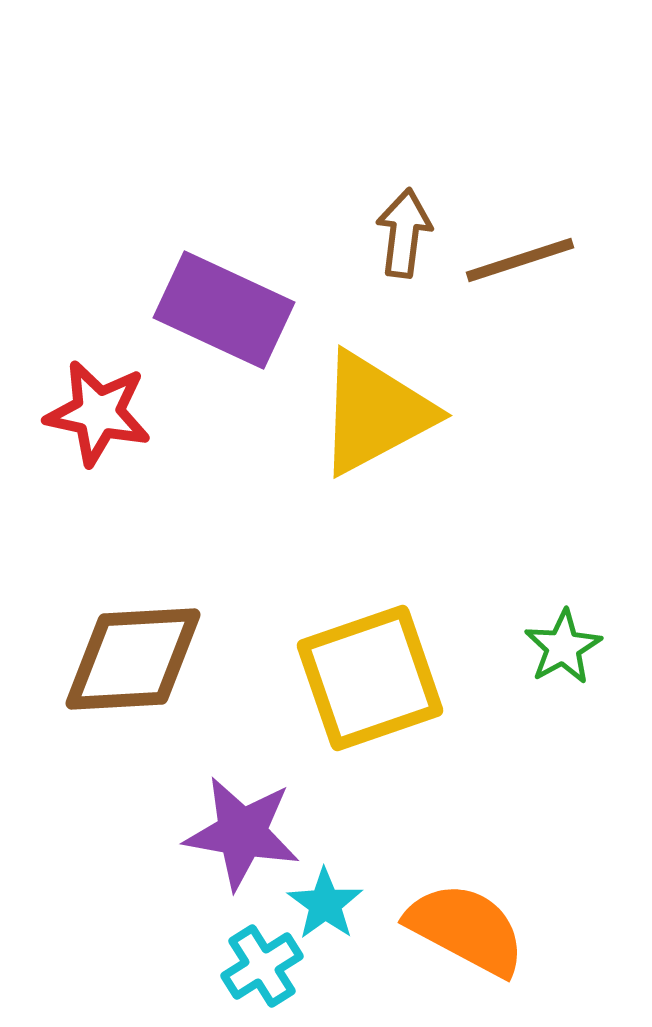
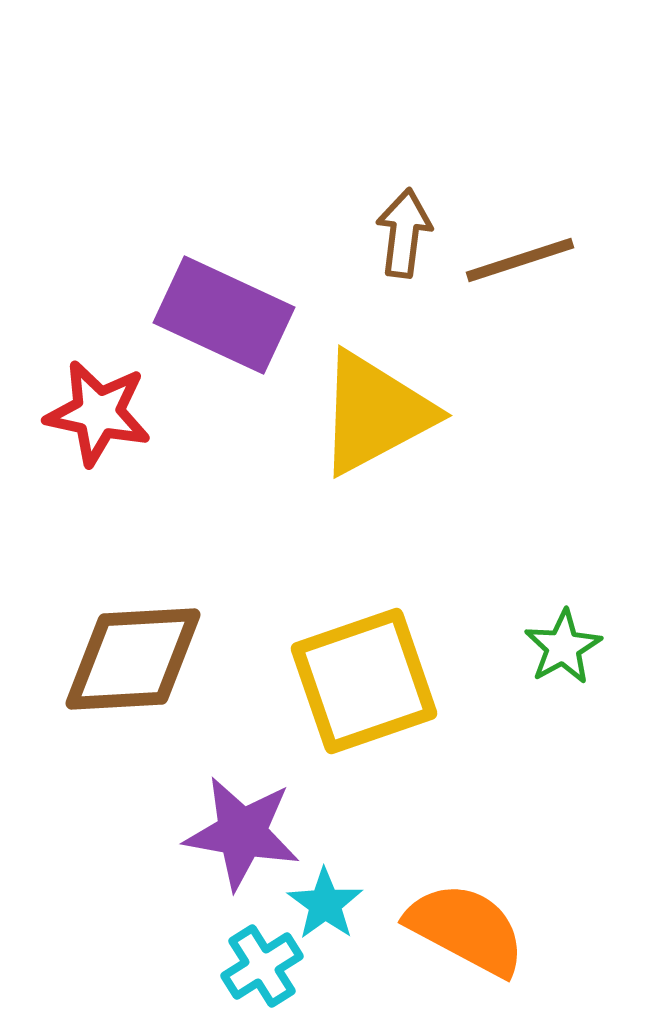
purple rectangle: moved 5 px down
yellow square: moved 6 px left, 3 px down
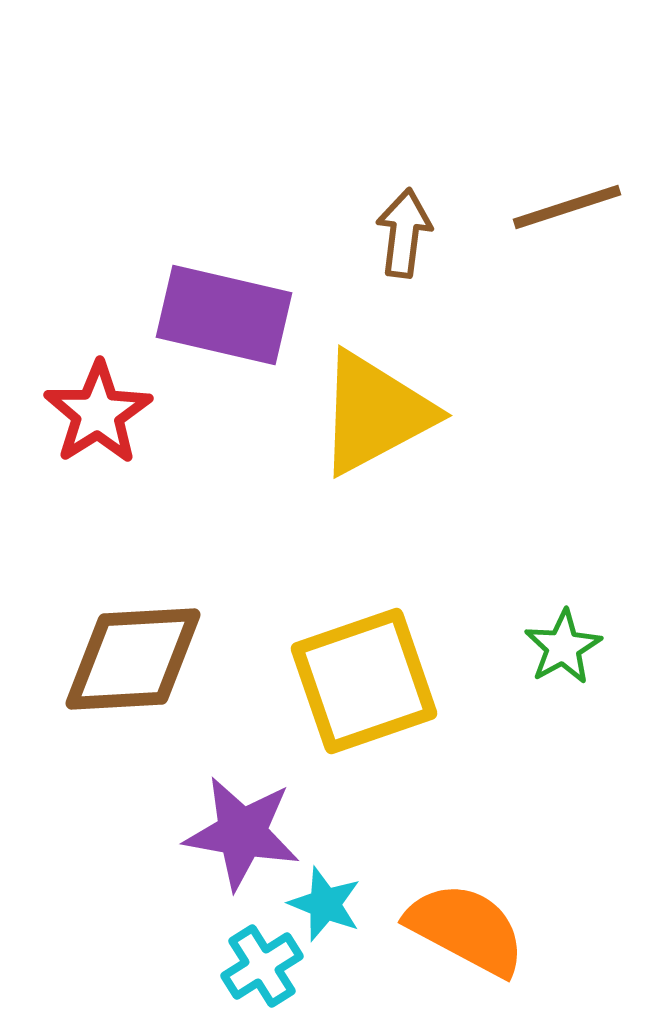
brown line: moved 47 px right, 53 px up
purple rectangle: rotated 12 degrees counterclockwise
red star: rotated 28 degrees clockwise
cyan star: rotated 14 degrees counterclockwise
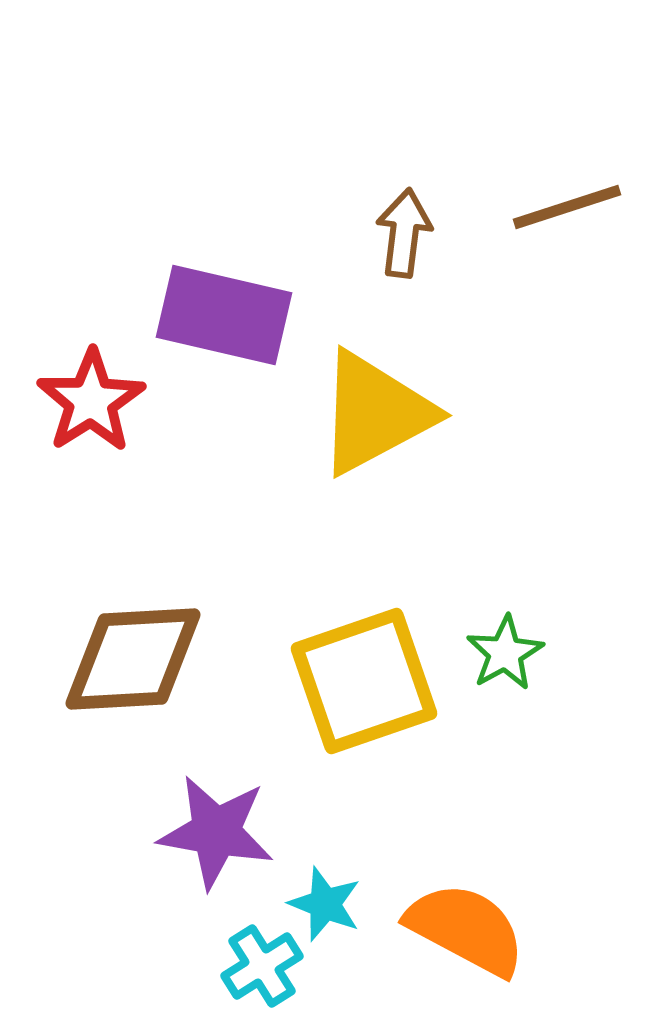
red star: moved 7 px left, 12 px up
green star: moved 58 px left, 6 px down
purple star: moved 26 px left, 1 px up
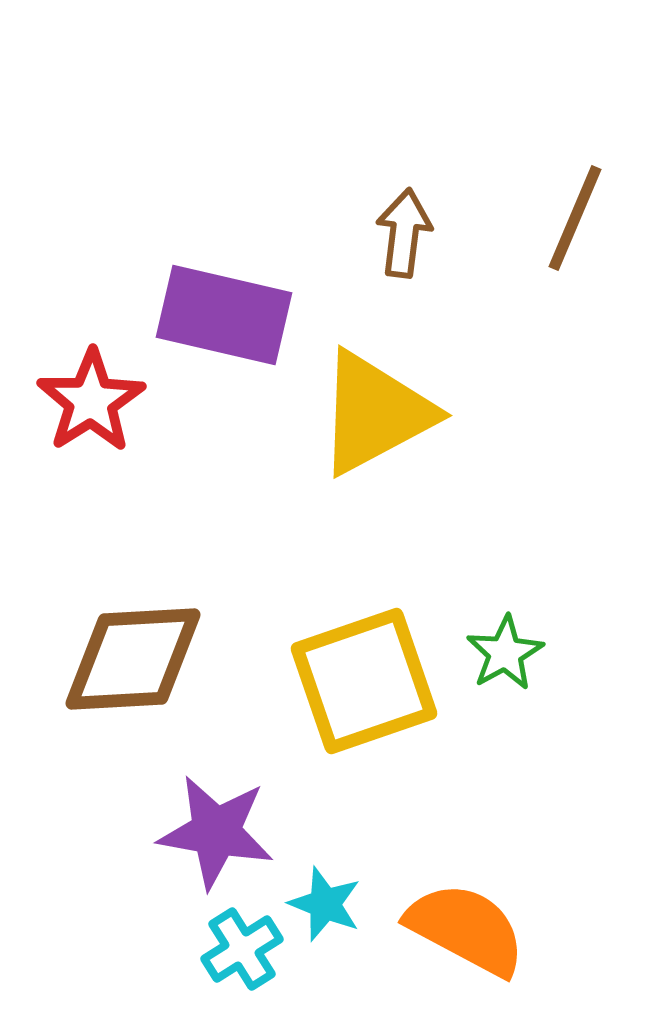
brown line: moved 8 px right, 11 px down; rotated 49 degrees counterclockwise
cyan cross: moved 20 px left, 17 px up
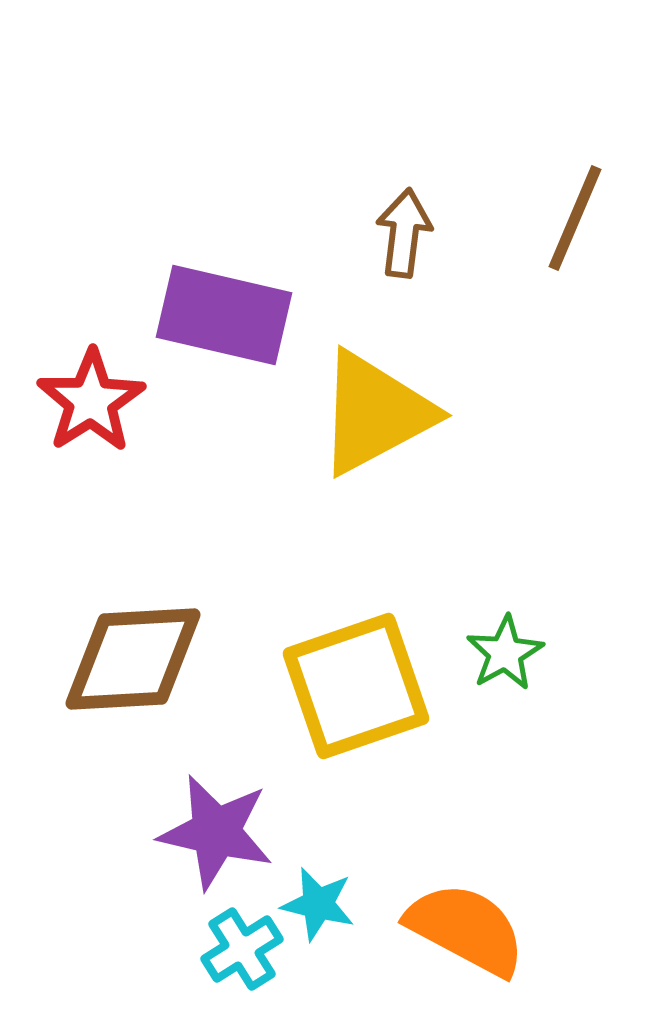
yellow square: moved 8 px left, 5 px down
purple star: rotated 3 degrees clockwise
cyan star: moved 7 px left; rotated 8 degrees counterclockwise
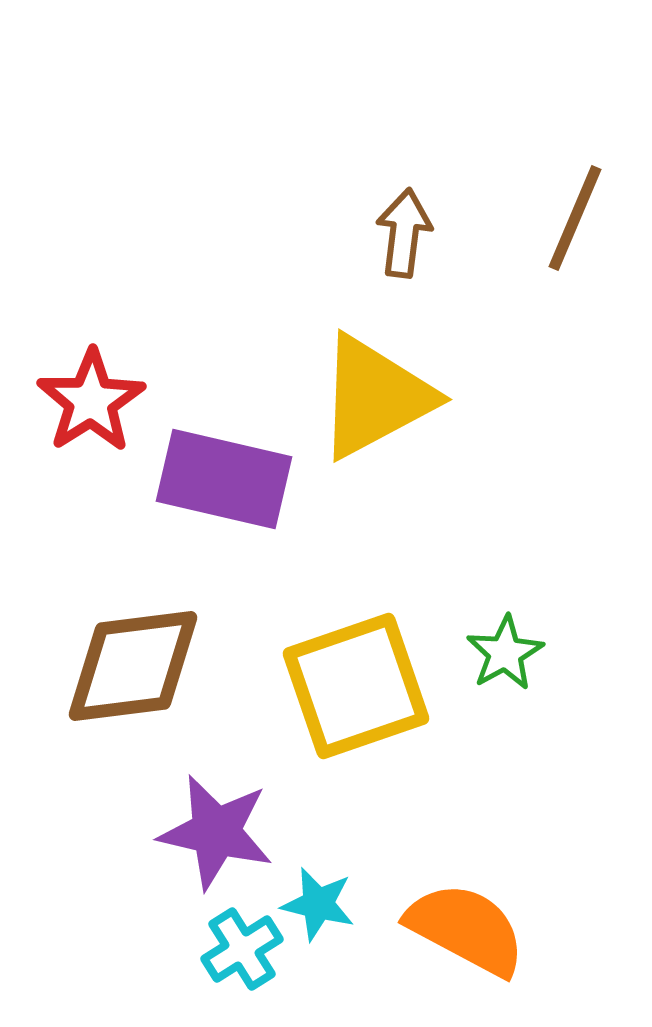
purple rectangle: moved 164 px down
yellow triangle: moved 16 px up
brown diamond: moved 7 px down; rotated 4 degrees counterclockwise
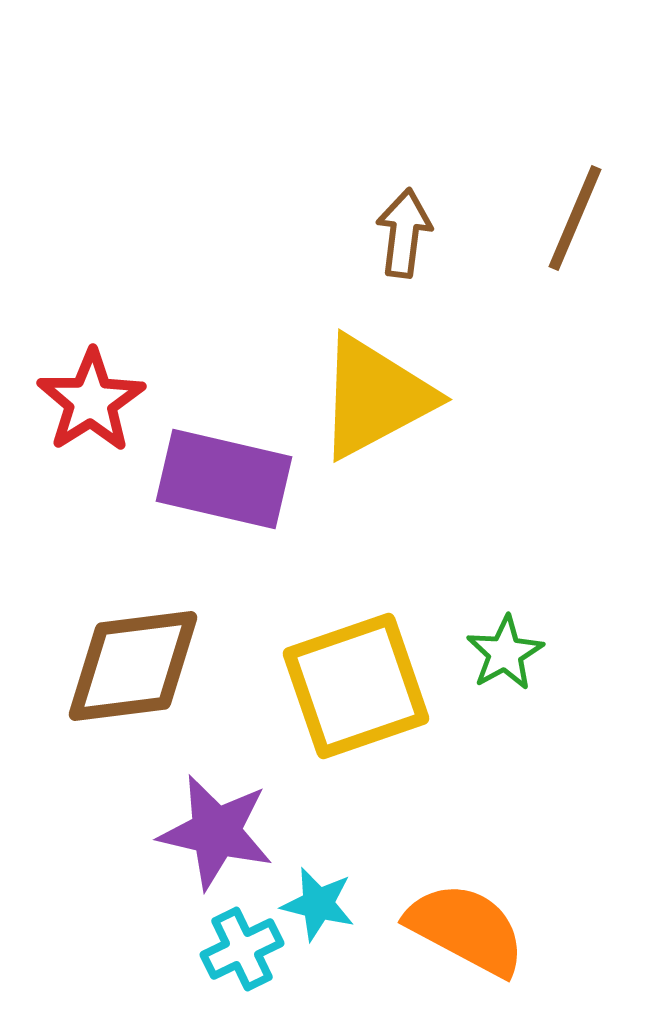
cyan cross: rotated 6 degrees clockwise
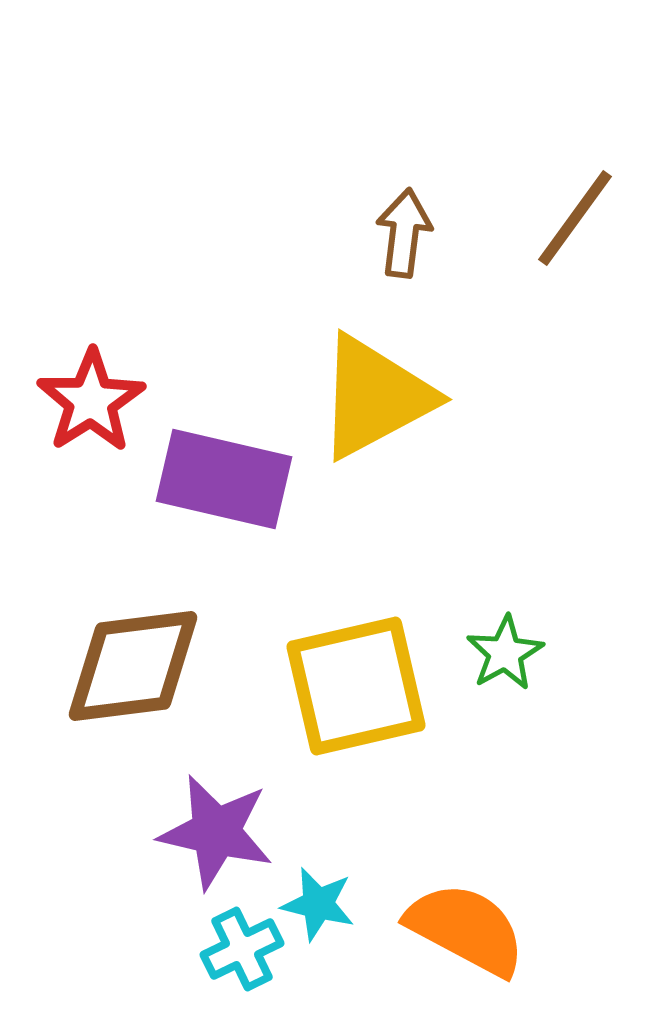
brown line: rotated 13 degrees clockwise
yellow square: rotated 6 degrees clockwise
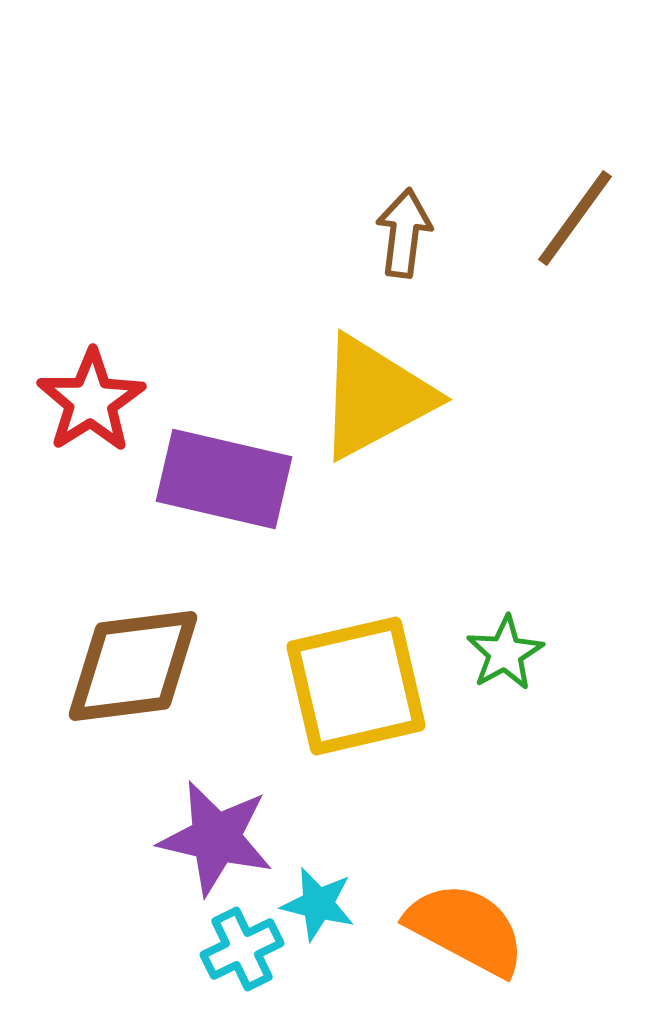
purple star: moved 6 px down
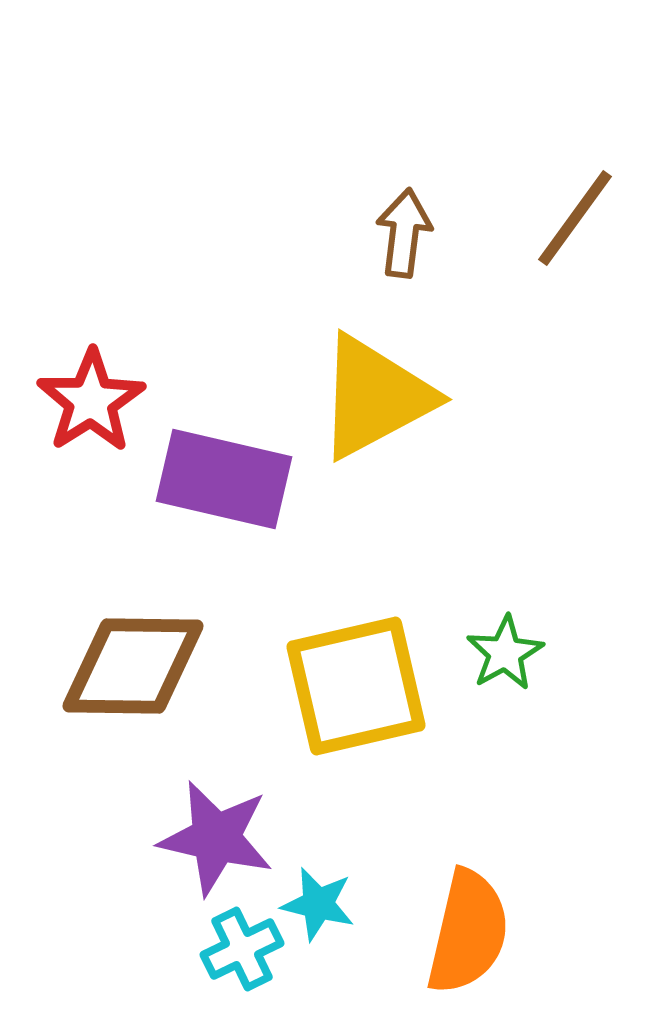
brown diamond: rotated 8 degrees clockwise
orange semicircle: moved 2 px right, 3 px down; rotated 75 degrees clockwise
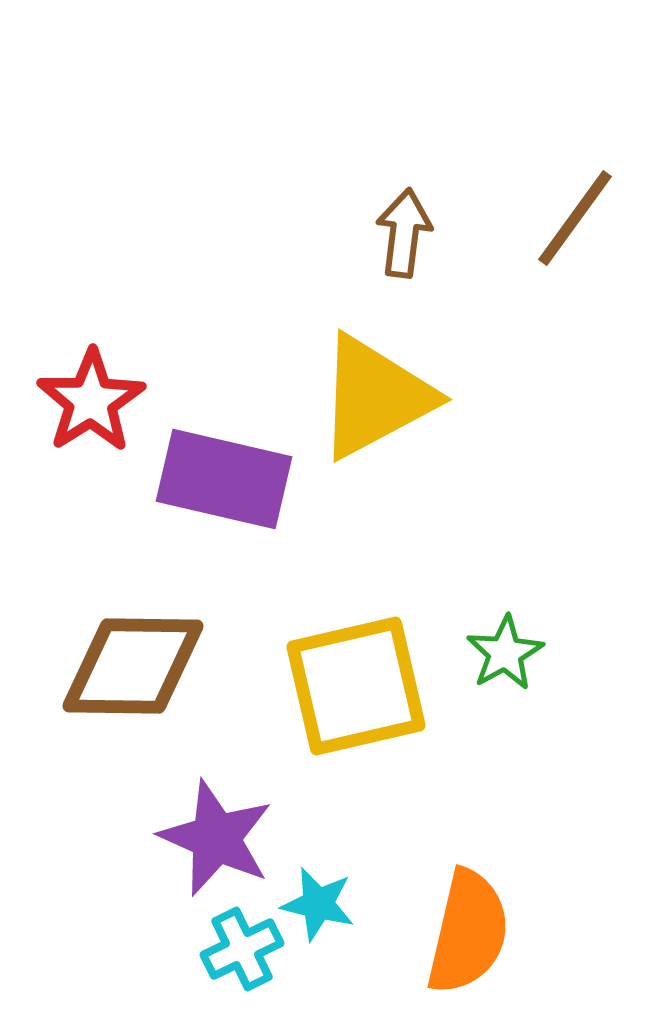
purple star: rotated 11 degrees clockwise
